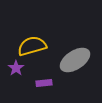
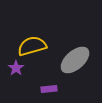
gray ellipse: rotated 8 degrees counterclockwise
purple rectangle: moved 5 px right, 6 px down
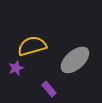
purple star: rotated 14 degrees clockwise
purple rectangle: rotated 56 degrees clockwise
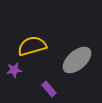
gray ellipse: moved 2 px right
purple star: moved 2 px left, 2 px down; rotated 14 degrees clockwise
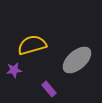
yellow semicircle: moved 1 px up
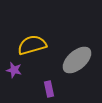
purple star: rotated 21 degrees clockwise
purple rectangle: rotated 28 degrees clockwise
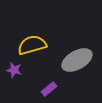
gray ellipse: rotated 12 degrees clockwise
purple rectangle: rotated 63 degrees clockwise
